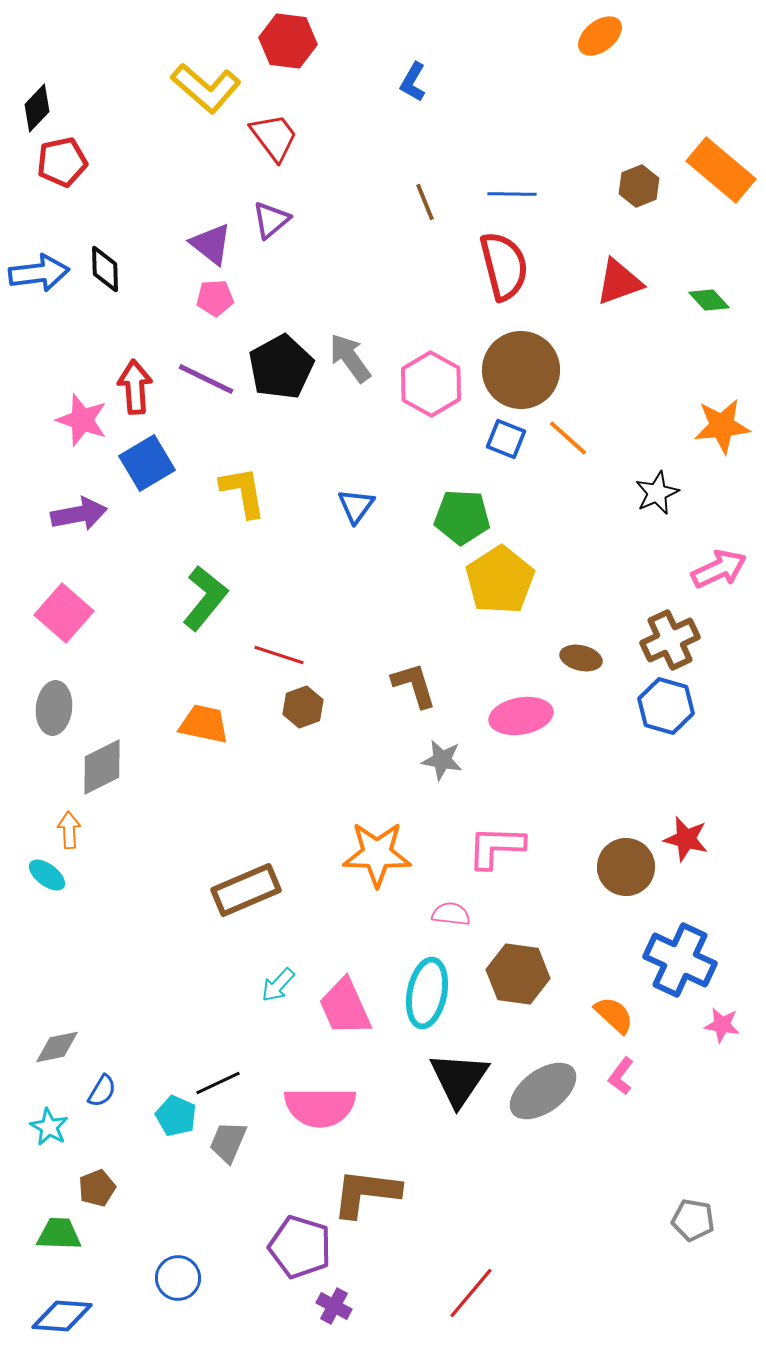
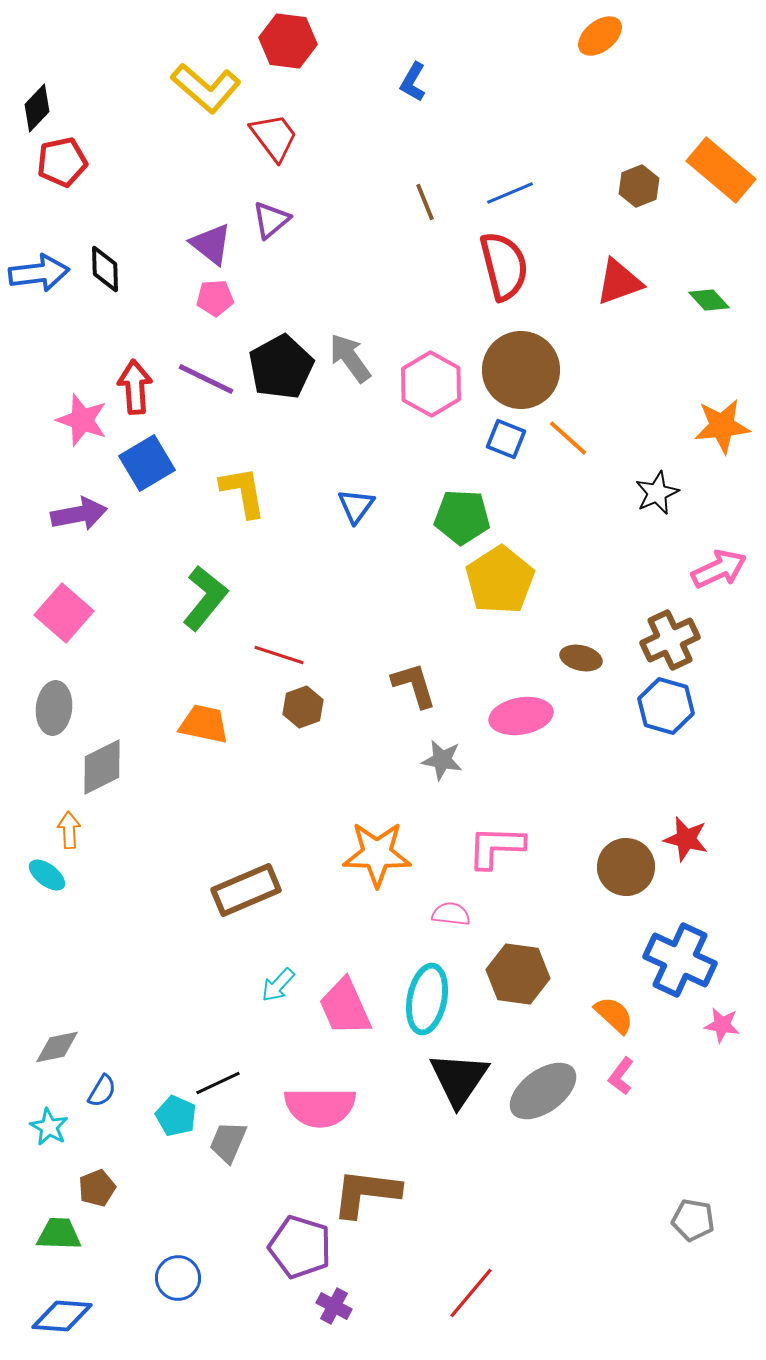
blue line at (512, 194): moved 2 px left, 1 px up; rotated 24 degrees counterclockwise
cyan ellipse at (427, 993): moved 6 px down
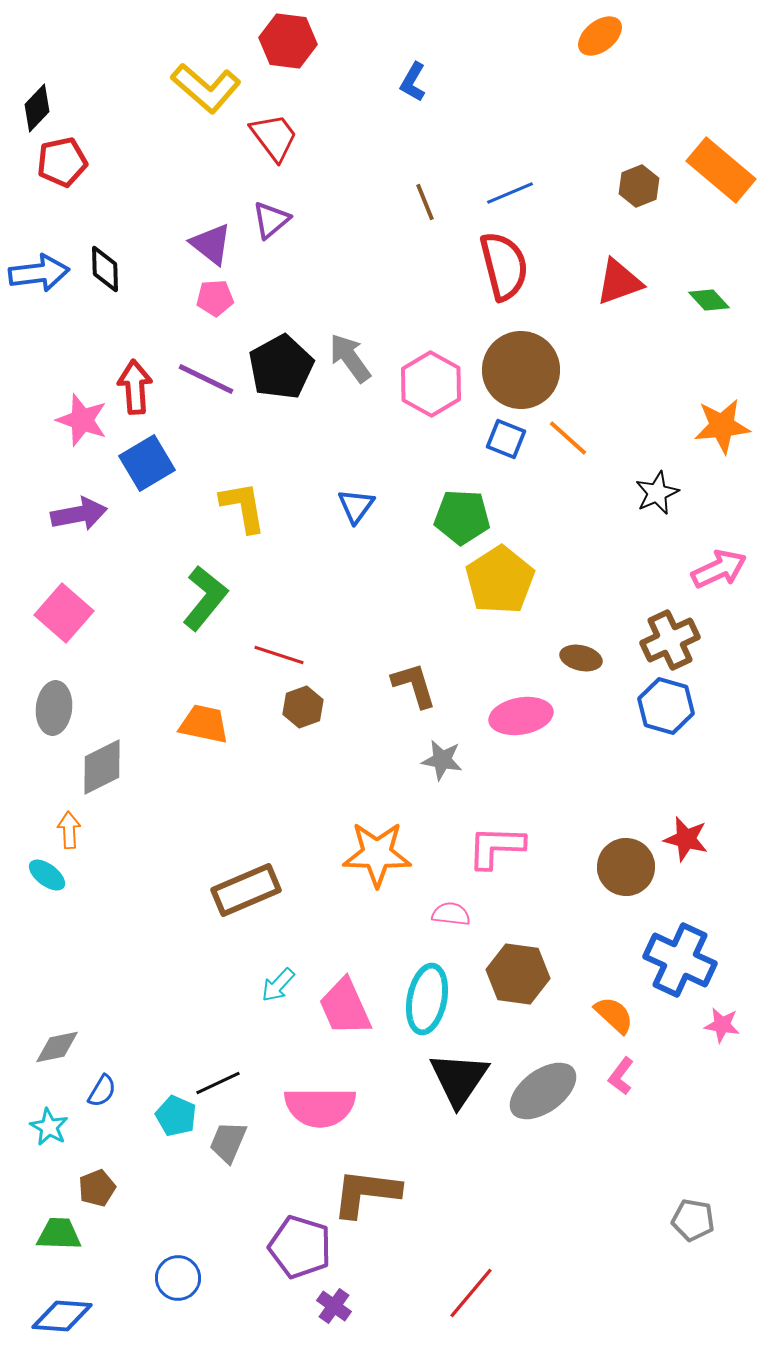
yellow L-shape at (243, 492): moved 15 px down
purple cross at (334, 1306): rotated 8 degrees clockwise
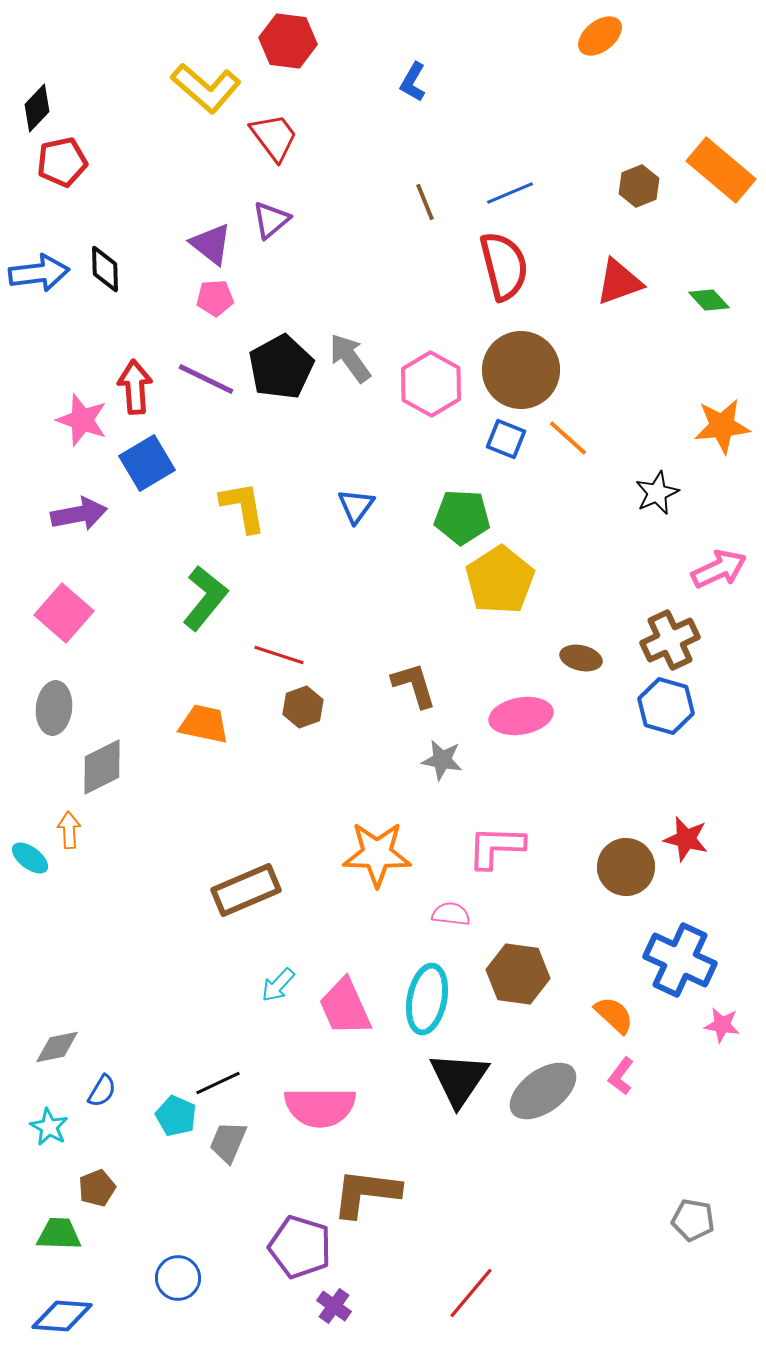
cyan ellipse at (47, 875): moved 17 px left, 17 px up
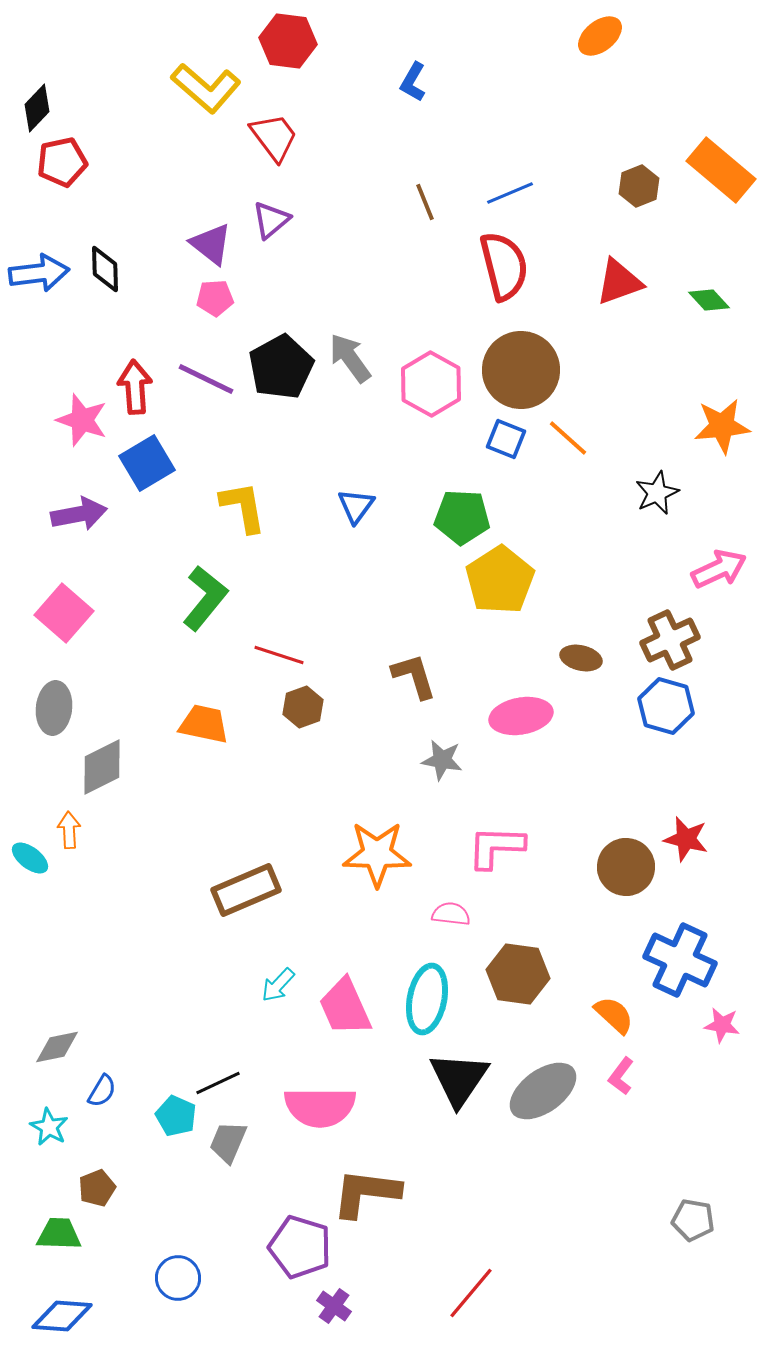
brown L-shape at (414, 685): moved 9 px up
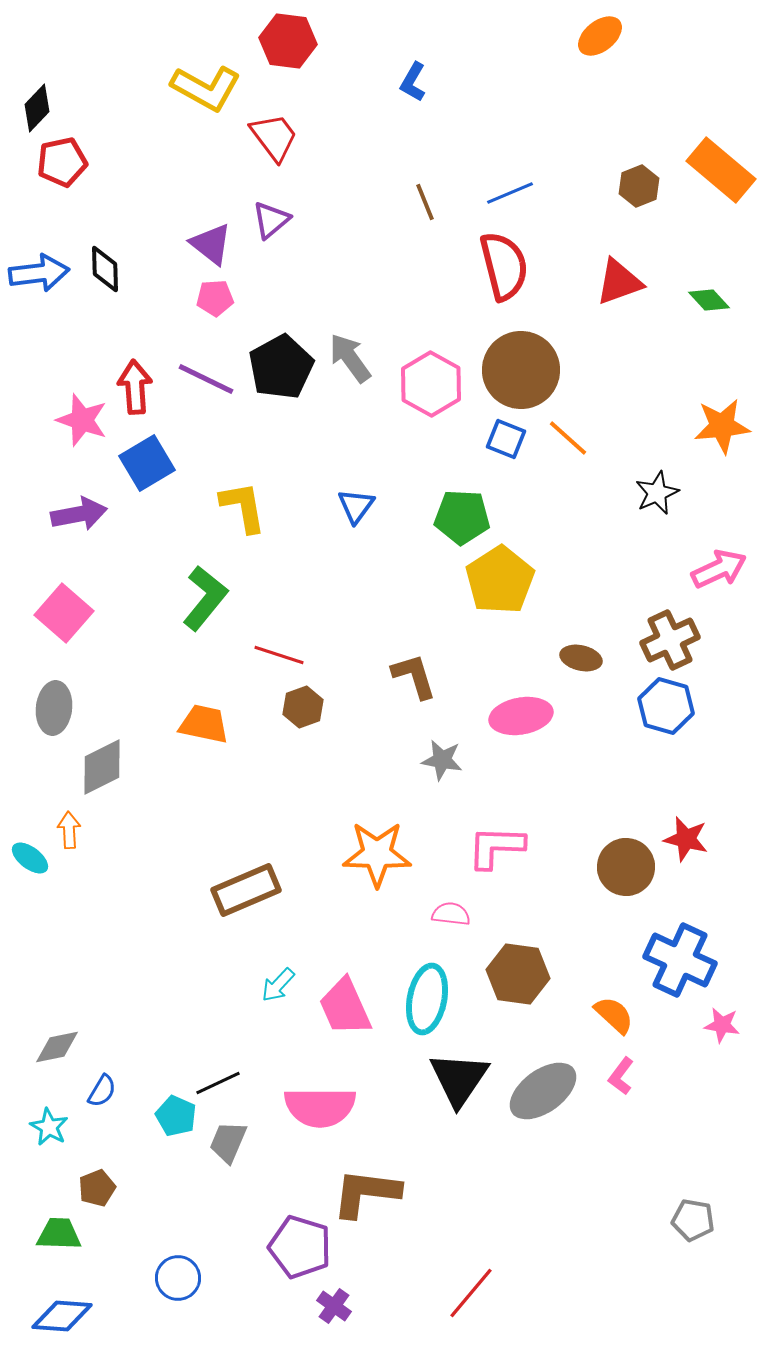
yellow L-shape at (206, 88): rotated 12 degrees counterclockwise
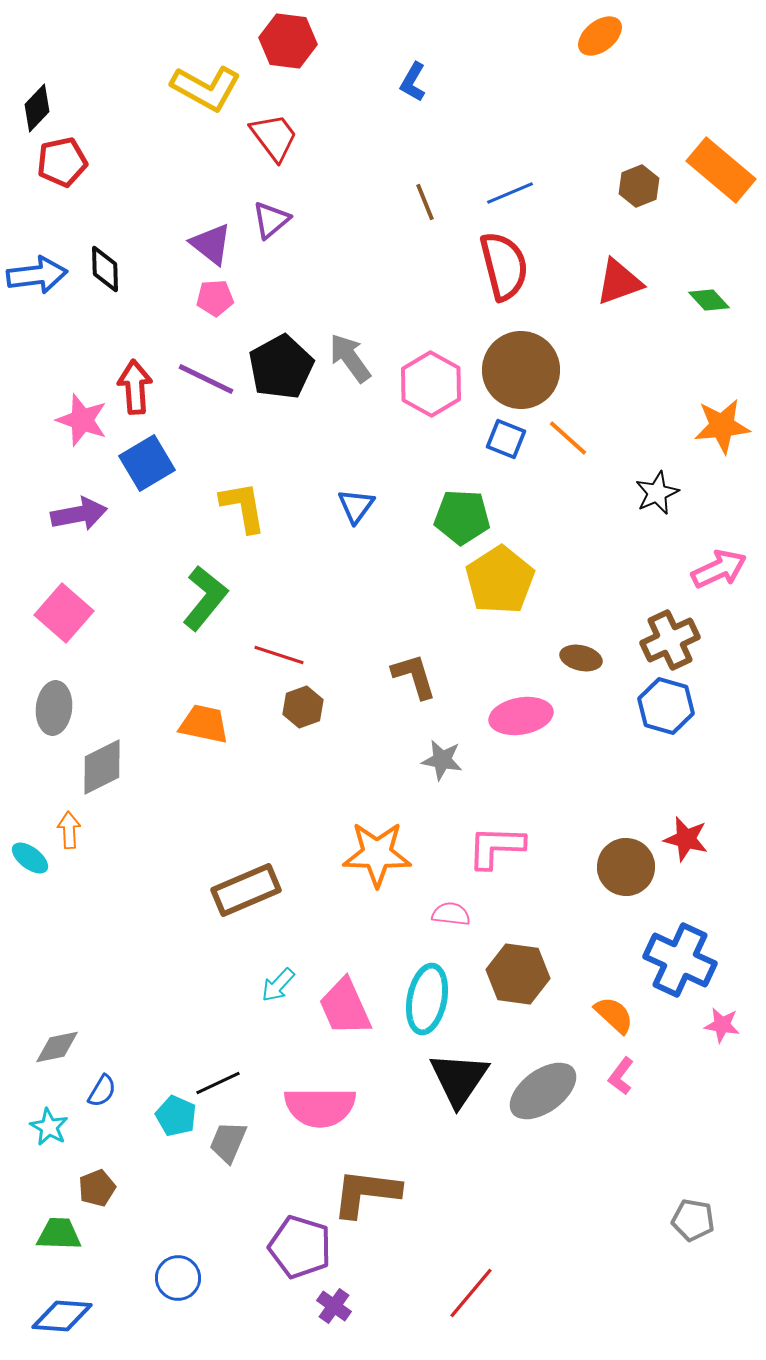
blue arrow at (39, 273): moved 2 px left, 2 px down
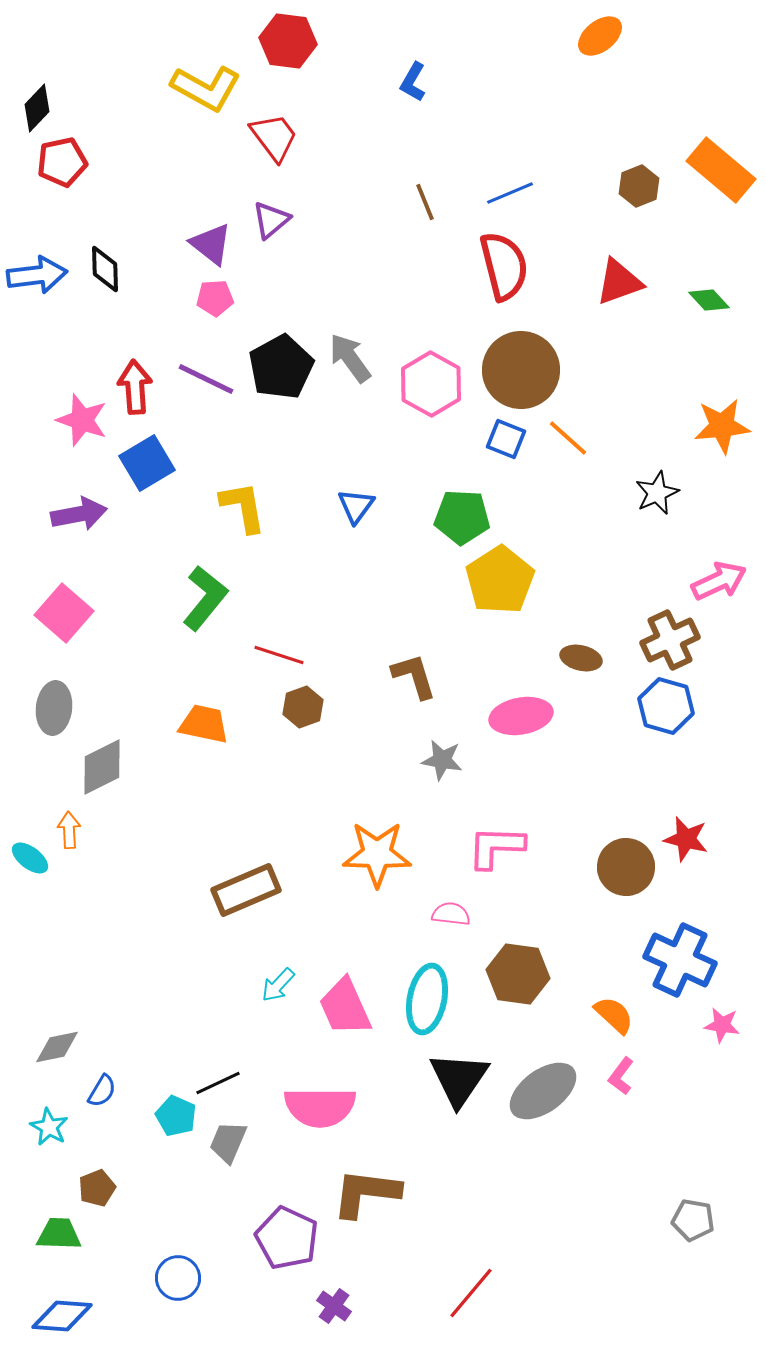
pink arrow at (719, 569): moved 12 px down
purple pentagon at (300, 1247): moved 13 px left, 9 px up; rotated 8 degrees clockwise
